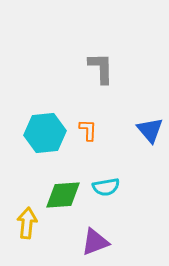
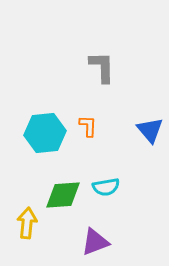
gray L-shape: moved 1 px right, 1 px up
orange L-shape: moved 4 px up
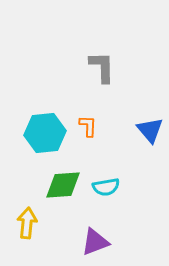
green diamond: moved 10 px up
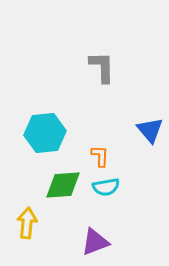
orange L-shape: moved 12 px right, 30 px down
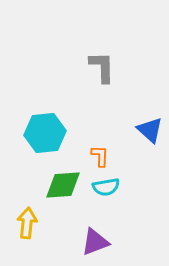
blue triangle: rotated 8 degrees counterclockwise
